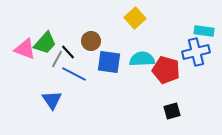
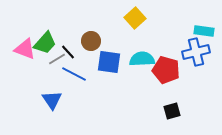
gray line: rotated 30 degrees clockwise
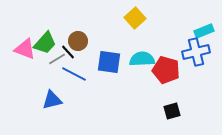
cyan rectangle: rotated 30 degrees counterclockwise
brown circle: moved 13 px left
blue triangle: rotated 50 degrees clockwise
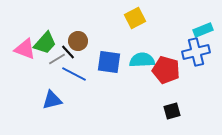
yellow square: rotated 15 degrees clockwise
cyan rectangle: moved 1 px left, 1 px up
cyan semicircle: moved 1 px down
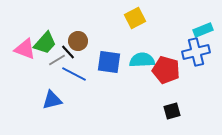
gray line: moved 1 px down
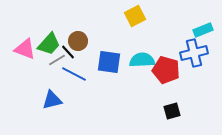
yellow square: moved 2 px up
green trapezoid: moved 4 px right, 1 px down
blue cross: moved 2 px left, 1 px down
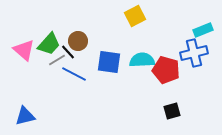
pink triangle: moved 1 px left, 1 px down; rotated 20 degrees clockwise
blue triangle: moved 27 px left, 16 px down
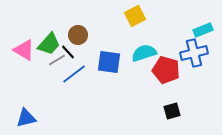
brown circle: moved 6 px up
pink triangle: rotated 10 degrees counterclockwise
cyan semicircle: moved 2 px right, 7 px up; rotated 15 degrees counterclockwise
blue line: rotated 65 degrees counterclockwise
blue triangle: moved 1 px right, 2 px down
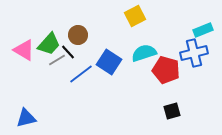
blue square: rotated 25 degrees clockwise
blue line: moved 7 px right
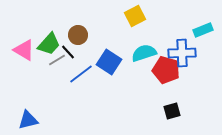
blue cross: moved 12 px left; rotated 12 degrees clockwise
blue triangle: moved 2 px right, 2 px down
